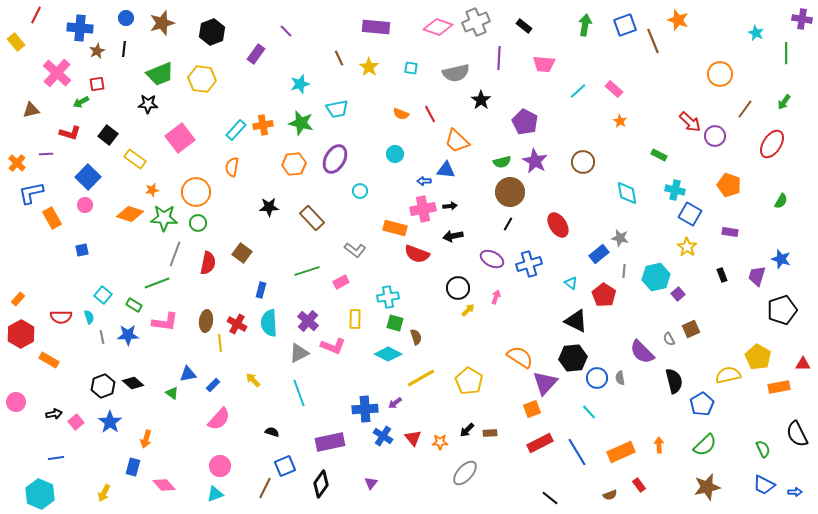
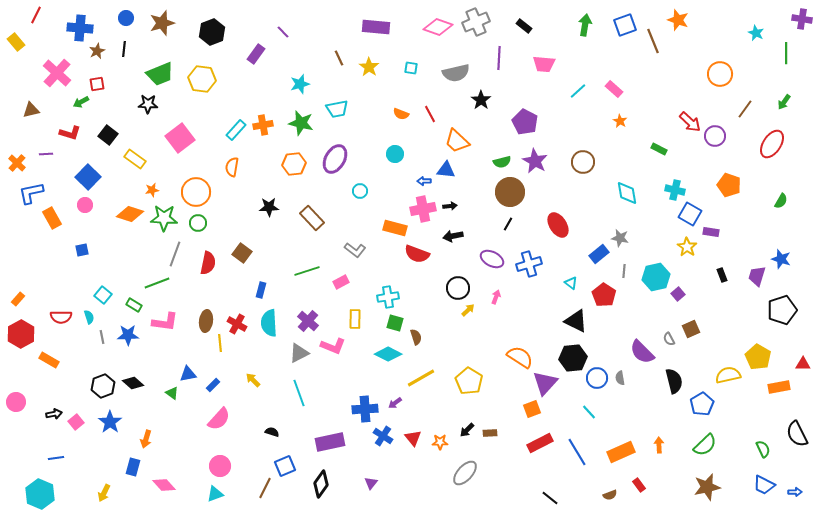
purple line at (286, 31): moved 3 px left, 1 px down
green rectangle at (659, 155): moved 6 px up
purple rectangle at (730, 232): moved 19 px left
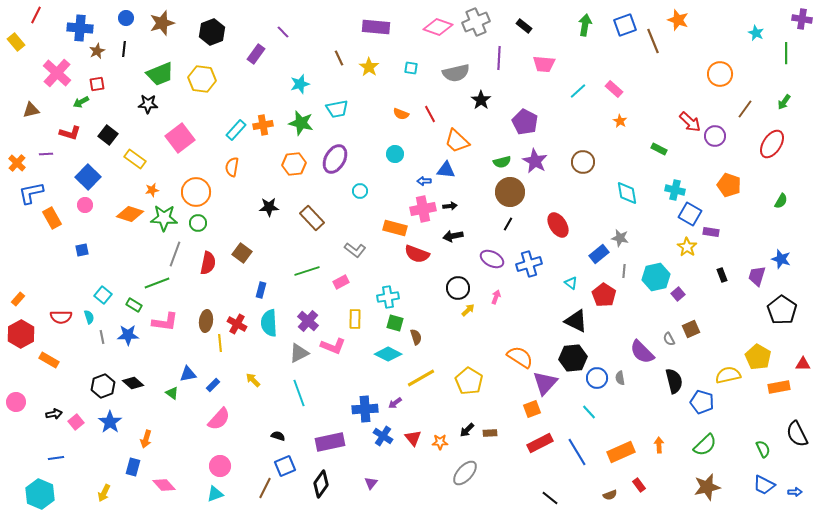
black pentagon at (782, 310): rotated 20 degrees counterclockwise
blue pentagon at (702, 404): moved 2 px up; rotated 25 degrees counterclockwise
black semicircle at (272, 432): moved 6 px right, 4 px down
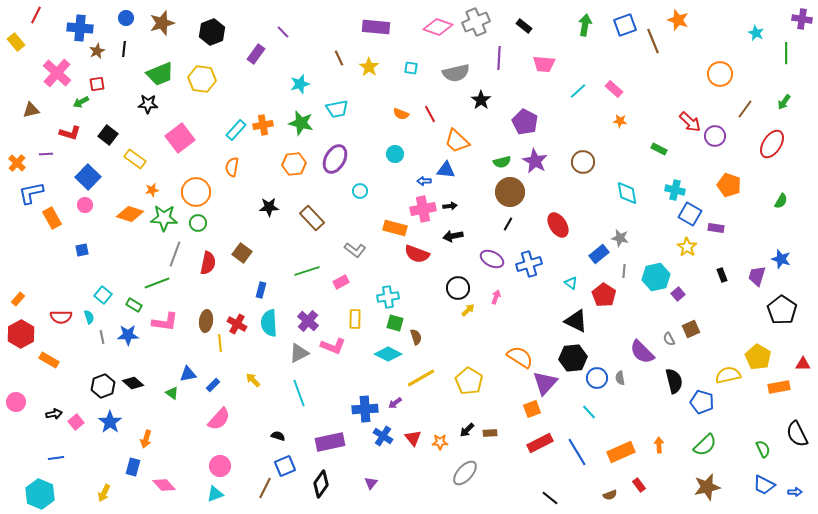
orange star at (620, 121): rotated 24 degrees counterclockwise
purple rectangle at (711, 232): moved 5 px right, 4 px up
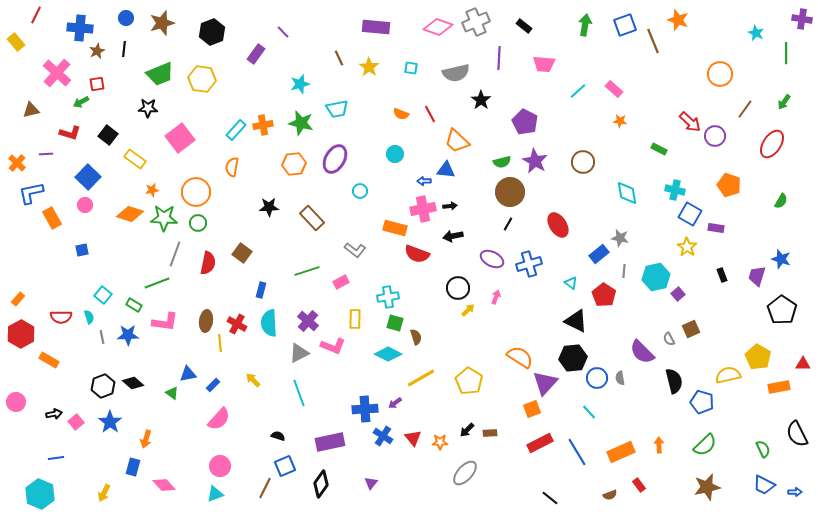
black star at (148, 104): moved 4 px down
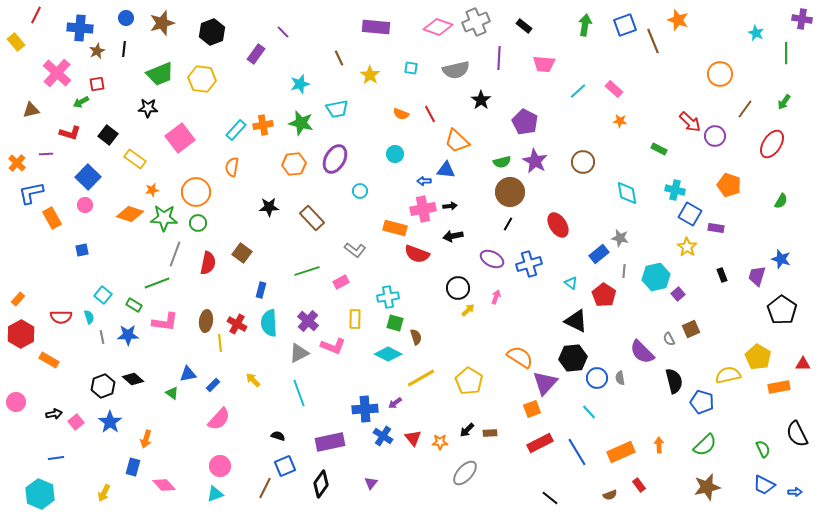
yellow star at (369, 67): moved 1 px right, 8 px down
gray semicircle at (456, 73): moved 3 px up
black diamond at (133, 383): moved 4 px up
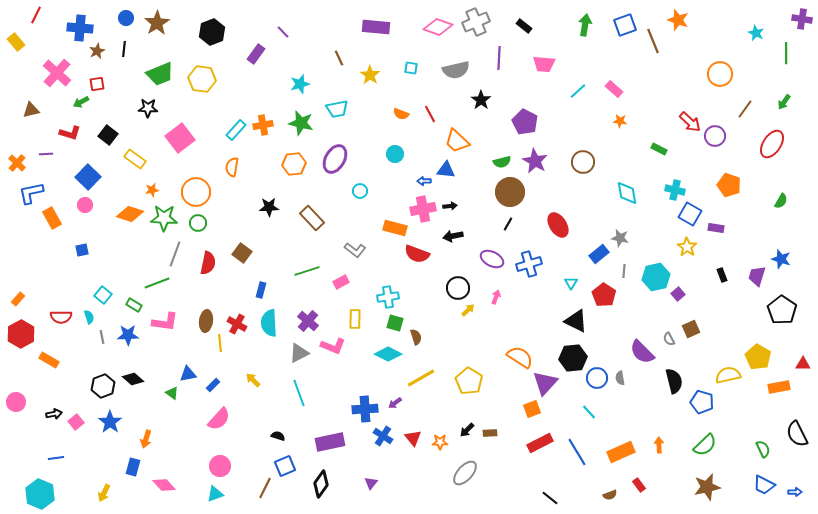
brown star at (162, 23): moved 5 px left; rotated 15 degrees counterclockwise
cyan triangle at (571, 283): rotated 24 degrees clockwise
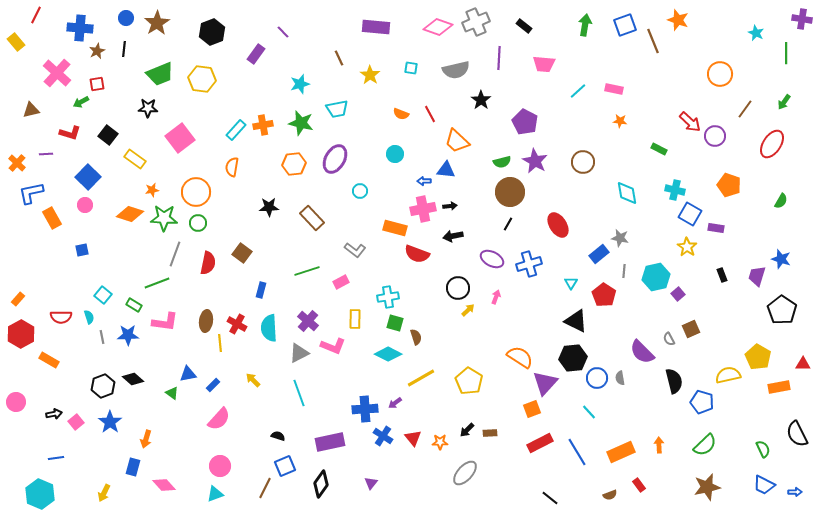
pink rectangle at (614, 89): rotated 30 degrees counterclockwise
cyan semicircle at (269, 323): moved 5 px down
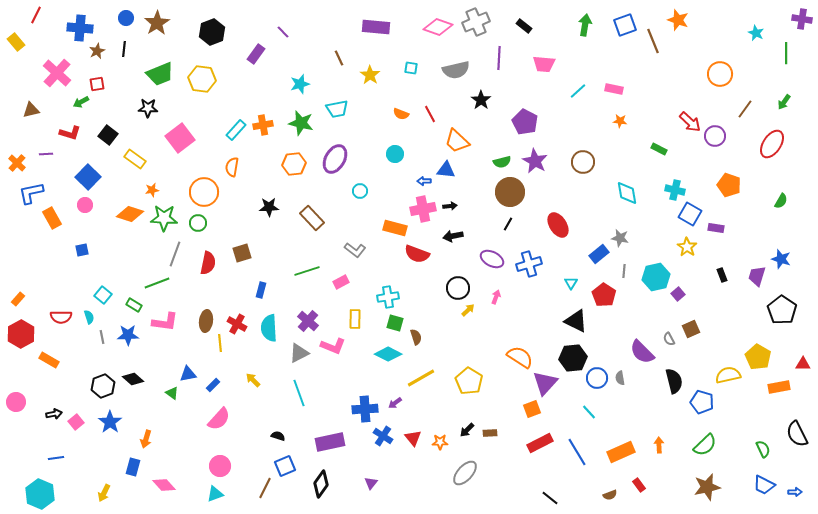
orange circle at (196, 192): moved 8 px right
brown square at (242, 253): rotated 36 degrees clockwise
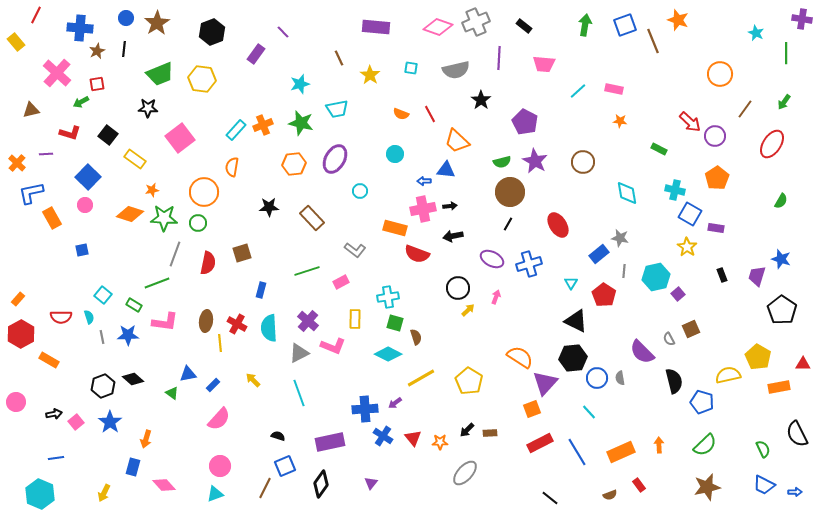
orange cross at (263, 125): rotated 12 degrees counterclockwise
orange pentagon at (729, 185): moved 12 px left, 7 px up; rotated 20 degrees clockwise
